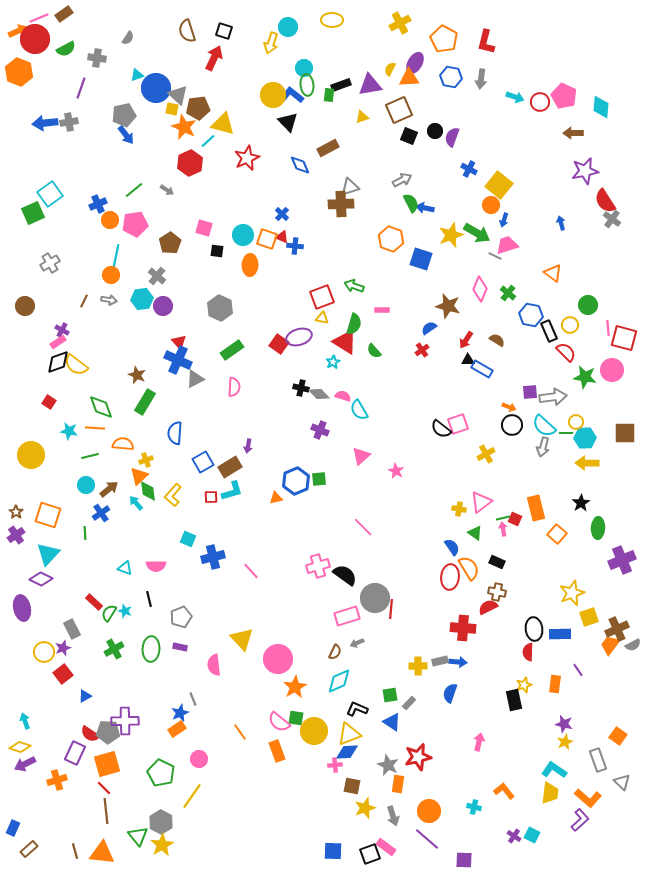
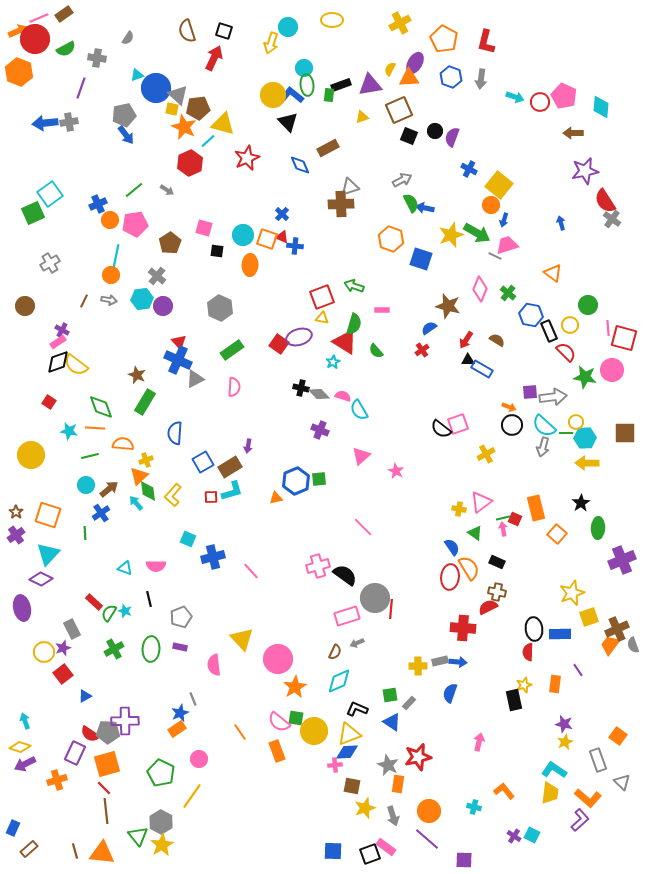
blue hexagon at (451, 77): rotated 10 degrees clockwise
green semicircle at (374, 351): moved 2 px right
gray semicircle at (633, 645): rotated 98 degrees clockwise
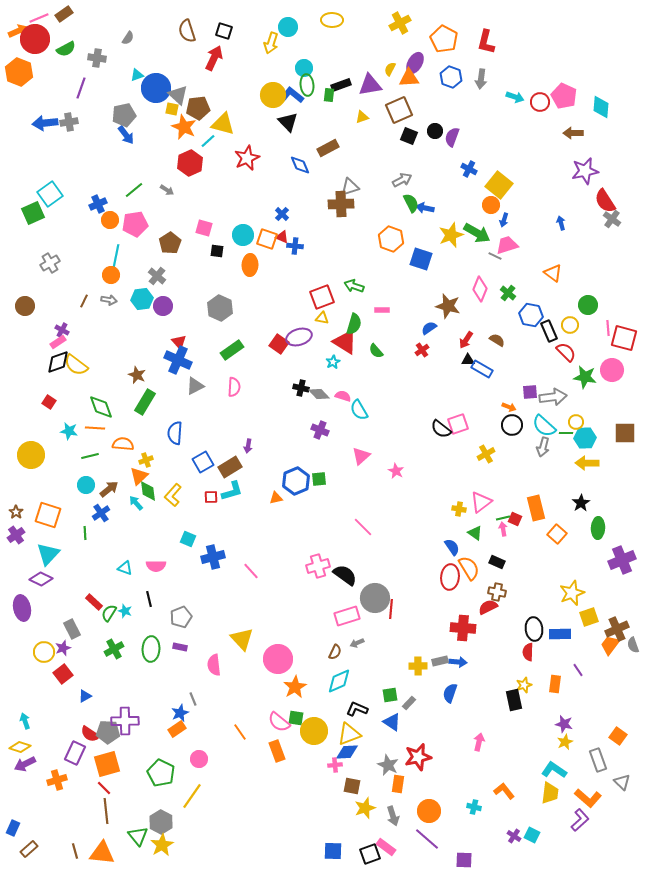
gray triangle at (195, 379): moved 7 px down
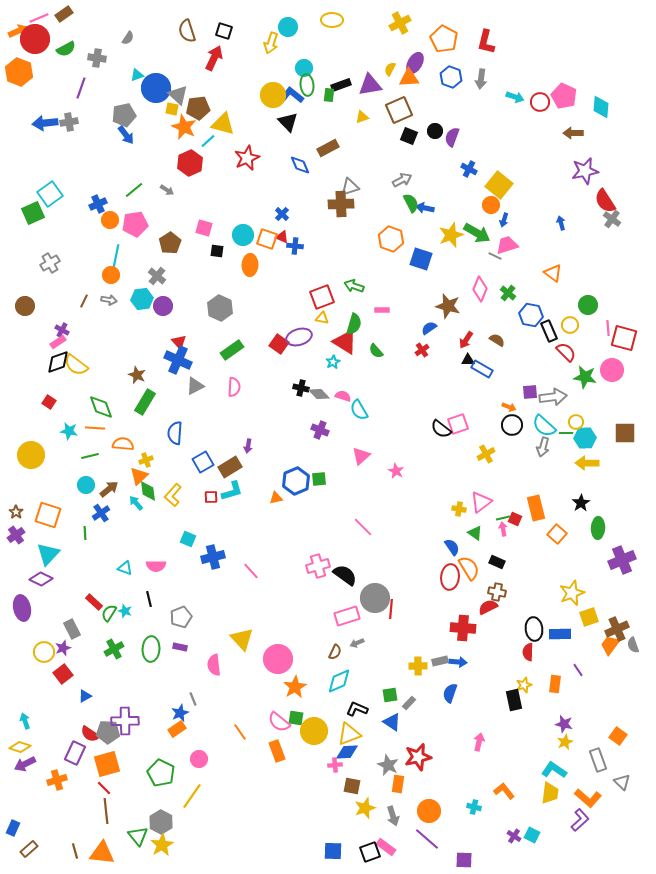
black square at (370, 854): moved 2 px up
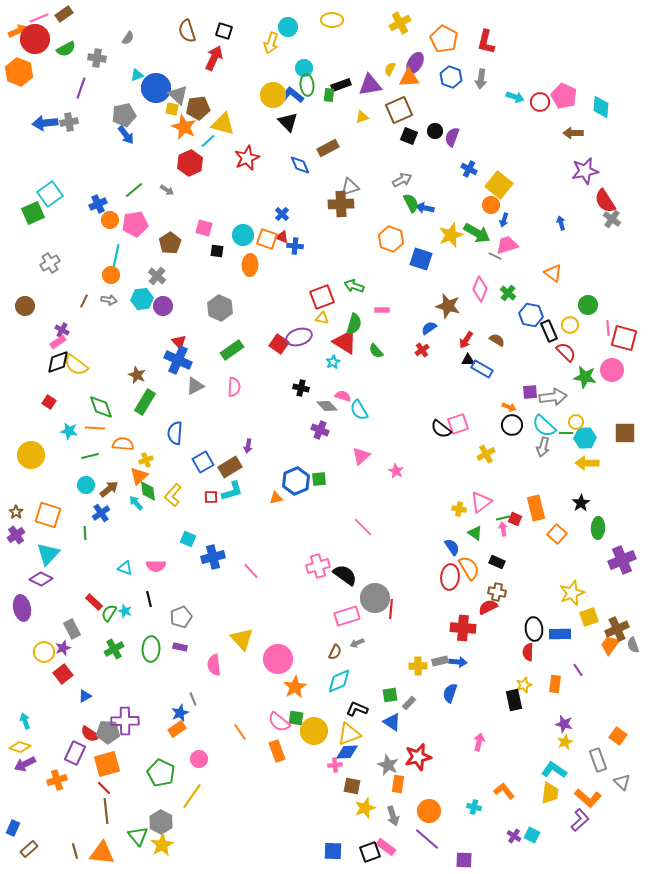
gray diamond at (319, 394): moved 8 px right, 12 px down
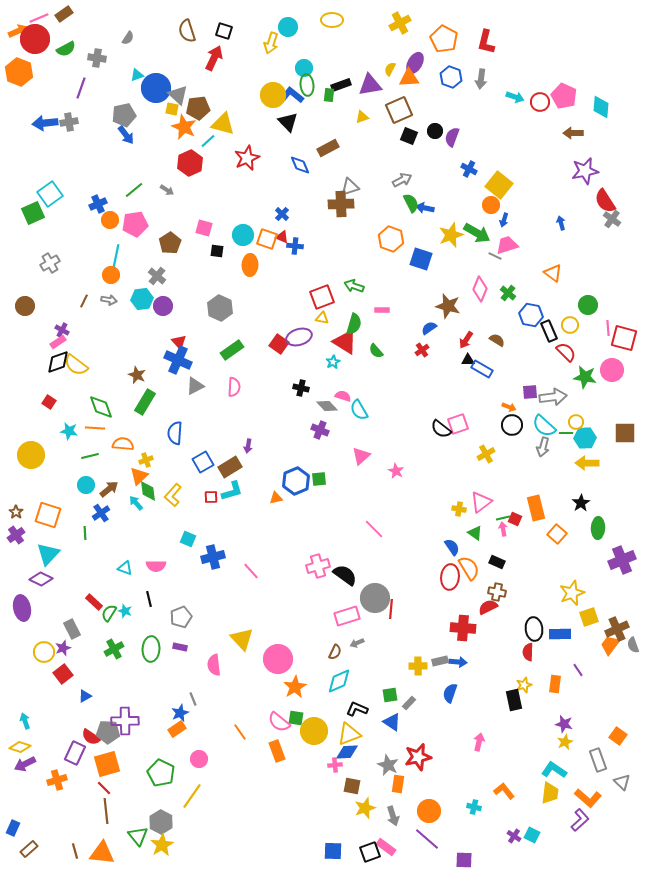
pink line at (363, 527): moved 11 px right, 2 px down
red semicircle at (90, 734): moved 1 px right, 3 px down
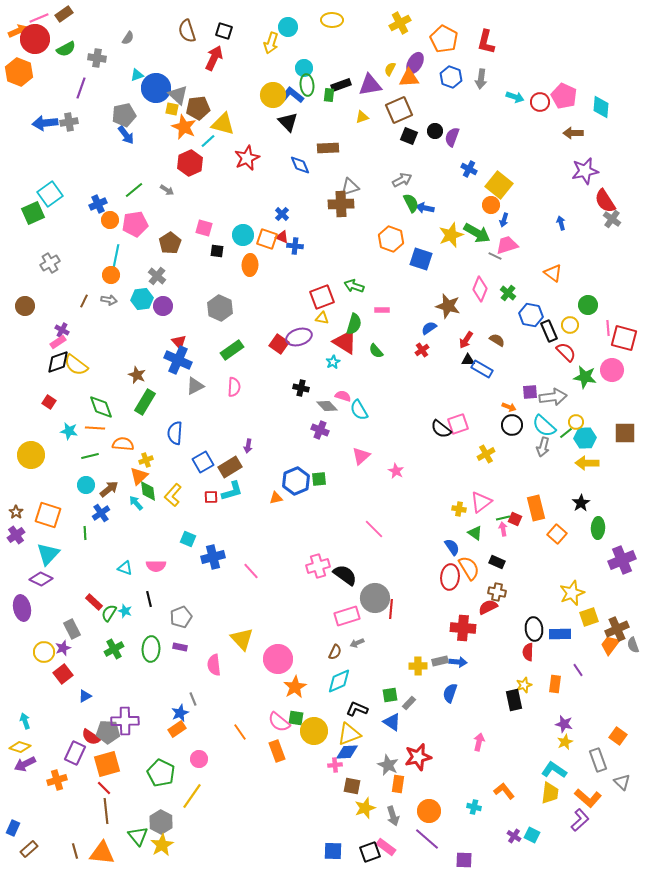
brown rectangle at (328, 148): rotated 25 degrees clockwise
green line at (566, 433): rotated 40 degrees counterclockwise
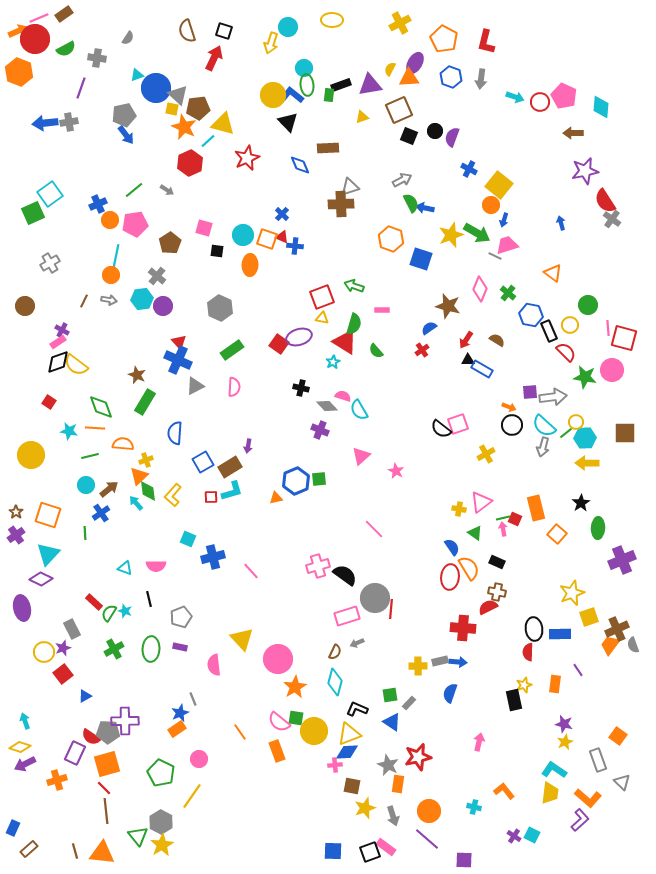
cyan diamond at (339, 681): moved 4 px left, 1 px down; rotated 52 degrees counterclockwise
